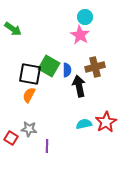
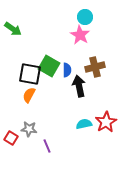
purple line: rotated 24 degrees counterclockwise
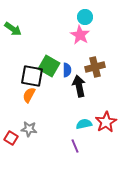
black square: moved 2 px right, 2 px down
purple line: moved 28 px right
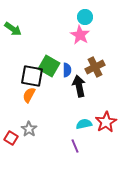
brown cross: rotated 12 degrees counterclockwise
gray star: rotated 28 degrees clockwise
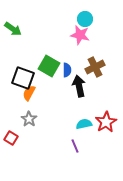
cyan circle: moved 2 px down
pink star: rotated 18 degrees counterclockwise
black square: moved 9 px left, 2 px down; rotated 10 degrees clockwise
orange semicircle: moved 2 px up
gray star: moved 10 px up
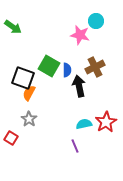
cyan circle: moved 11 px right, 2 px down
green arrow: moved 2 px up
